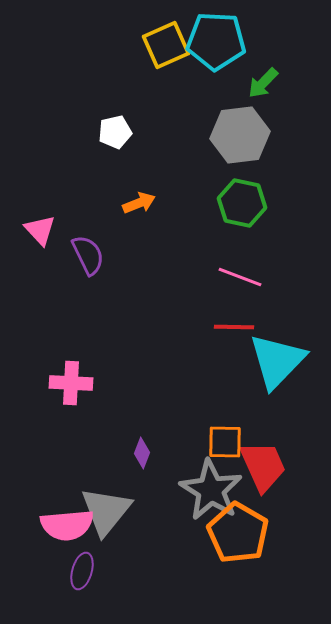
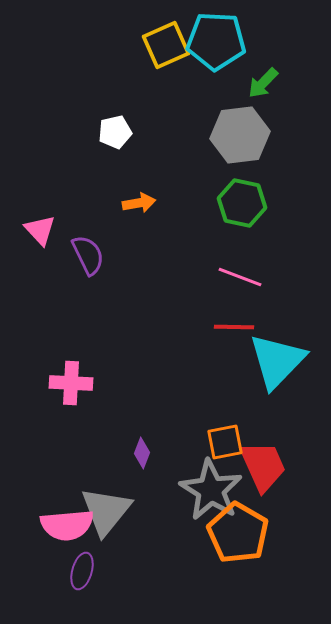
orange arrow: rotated 12 degrees clockwise
orange square: rotated 12 degrees counterclockwise
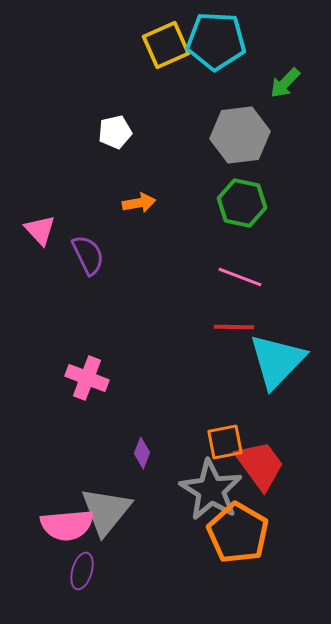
green arrow: moved 22 px right
pink cross: moved 16 px right, 5 px up; rotated 18 degrees clockwise
red trapezoid: moved 3 px left, 1 px up; rotated 12 degrees counterclockwise
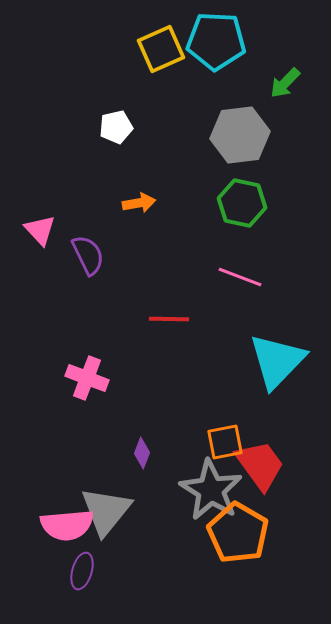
yellow square: moved 5 px left, 4 px down
white pentagon: moved 1 px right, 5 px up
red line: moved 65 px left, 8 px up
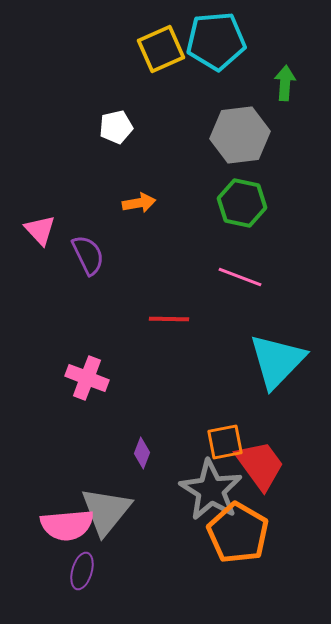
cyan pentagon: rotated 8 degrees counterclockwise
green arrow: rotated 140 degrees clockwise
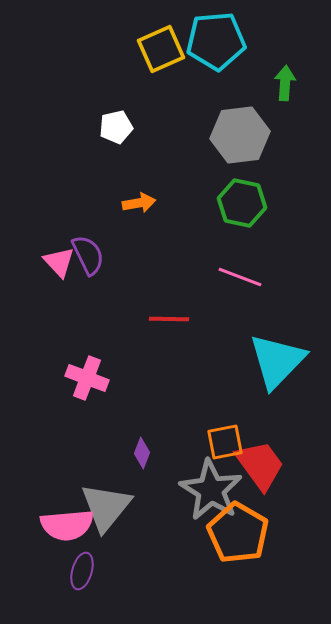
pink triangle: moved 19 px right, 32 px down
gray triangle: moved 4 px up
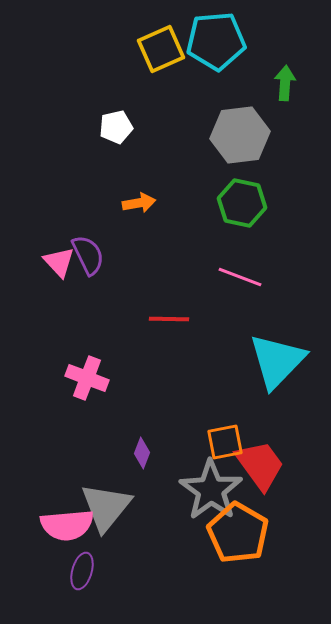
gray star: rotated 4 degrees clockwise
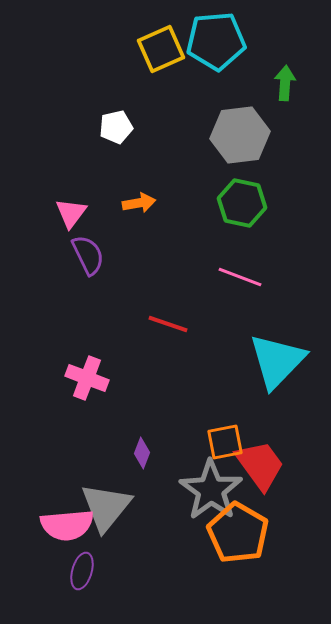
pink triangle: moved 12 px right, 49 px up; rotated 20 degrees clockwise
red line: moved 1 px left, 5 px down; rotated 18 degrees clockwise
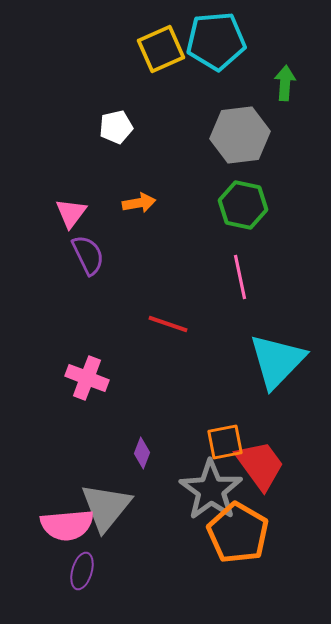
green hexagon: moved 1 px right, 2 px down
pink line: rotated 57 degrees clockwise
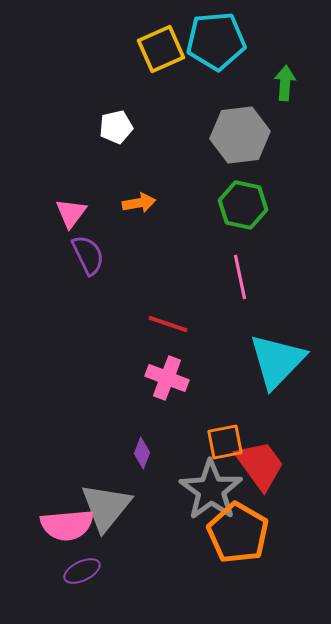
pink cross: moved 80 px right
purple ellipse: rotated 48 degrees clockwise
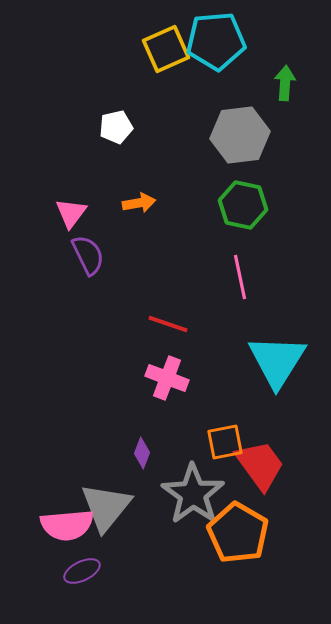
yellow square: moved 5 px right
cyan triangle: rotated 12 degrees counterclockwise
gray star: moved 18 px left, 4 px down
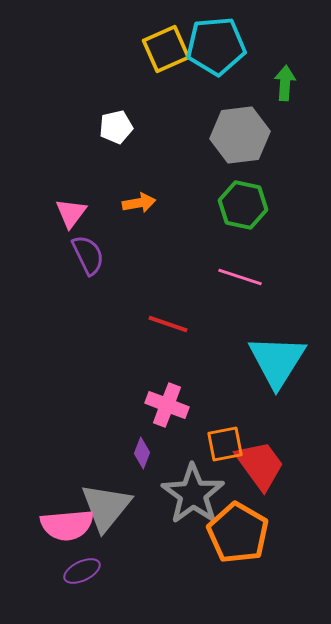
cyan pentagon: moved 5 px down
pink line: rotated 60 degrees counterclockwise
pink cross: moved 27 px down
orange square: moved 2 px down
